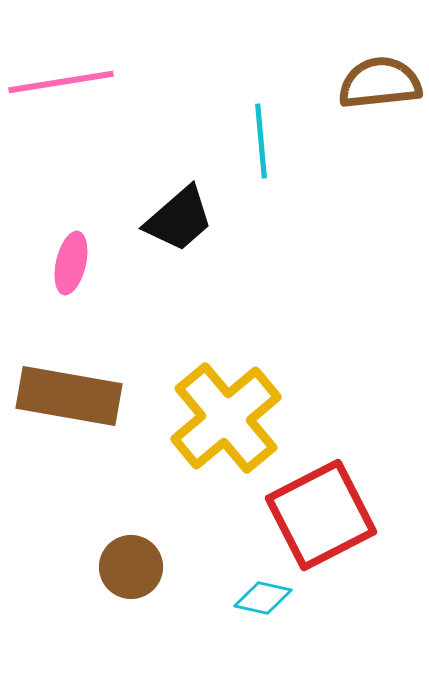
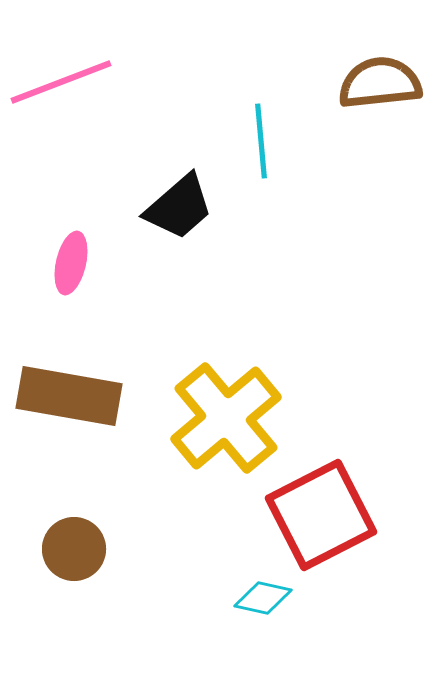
pink line: rotated 12 degrees counterclockwise
black trapezoid: moved 12 px up
brown circle: moved 57 px left, 18 px up
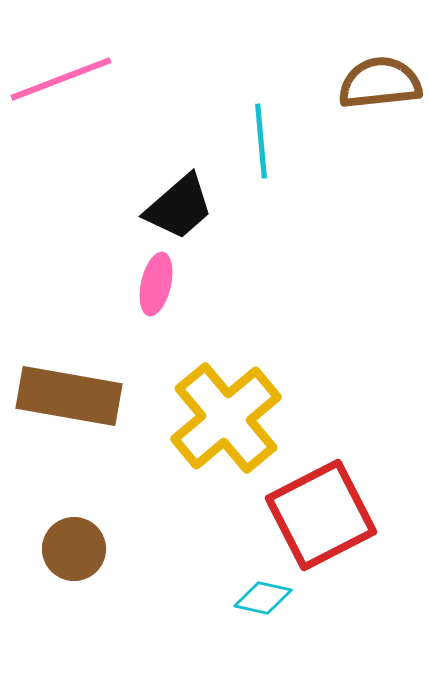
pink line: moved 3 px up
pink ellipse: moved 85 px right, 21 px down
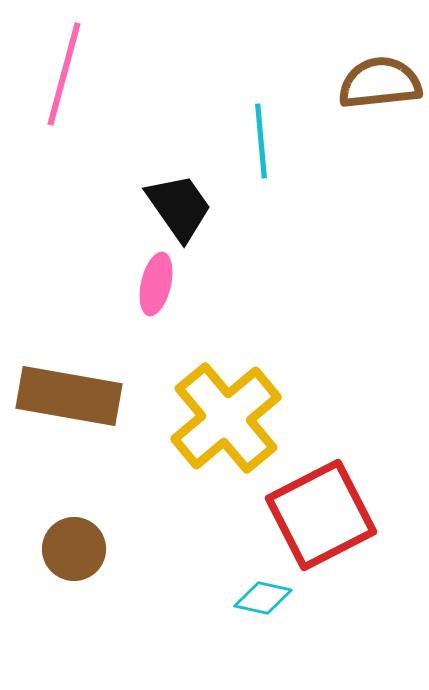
pink line: moved 3 px right, 5 px up; rotated 54 degrees counterclockwise
black trapezoid: rotated 84 degrees counterclockwise
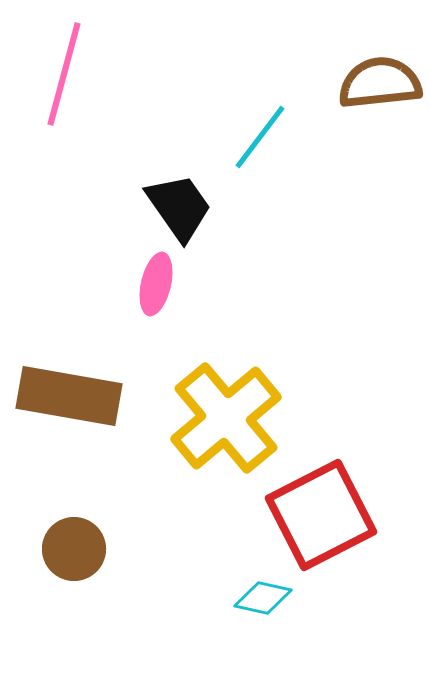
cyan line: moved 1 px left, 4 px up; rotated 42 degrees clockwise
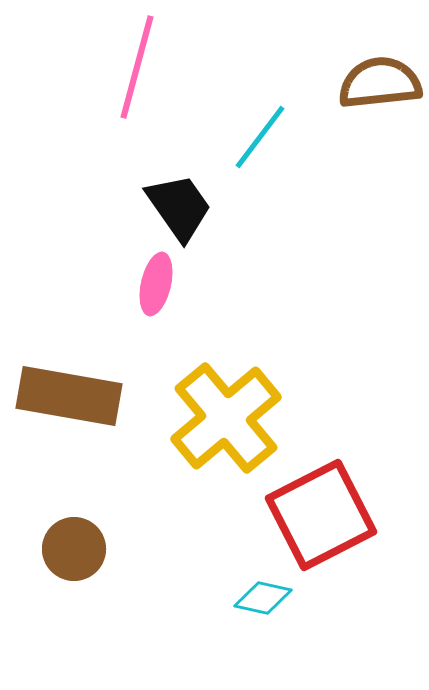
pink line: moved 73 px right, 7 px up
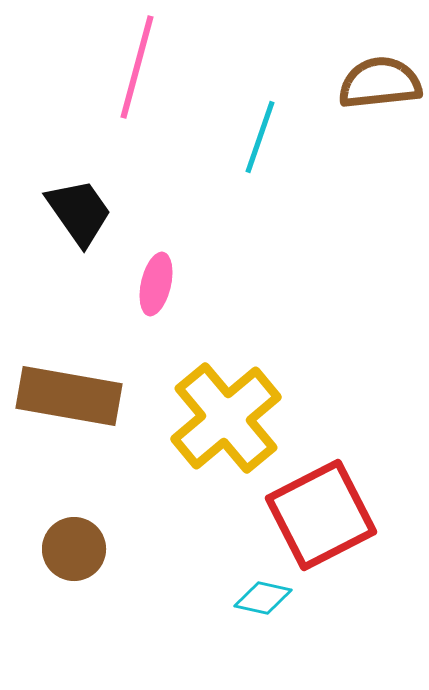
cyan line: rotated 18 degrees counterclockwise
black trapezoid: moved 100 px left, 5 px down
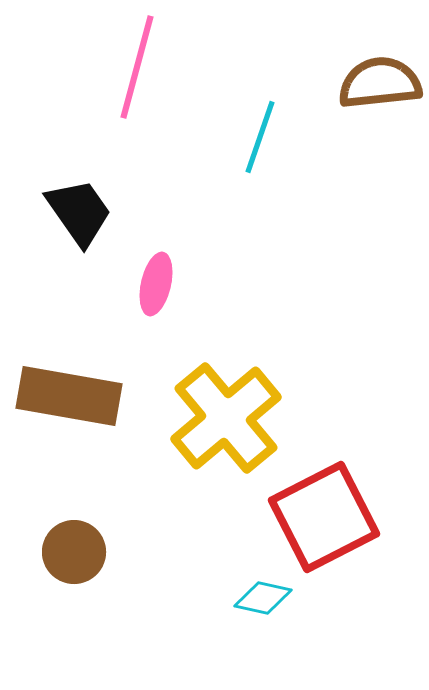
red square: moved 3 px right, 2 px down
brown circle: moved 3 px down
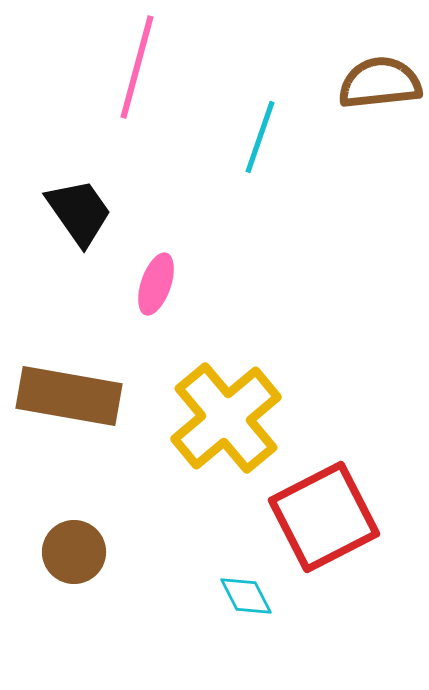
pink ellipse: rotated 6 degrees clockwise
cyan diamond: moved 17 px left, 2 px up; rotated 50 degrees clockwise
